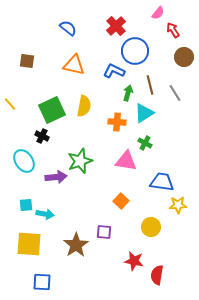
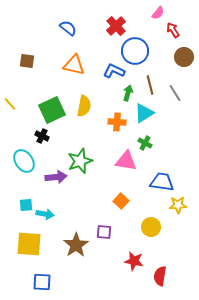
red semicircle: moved 3 px right, 1 px down
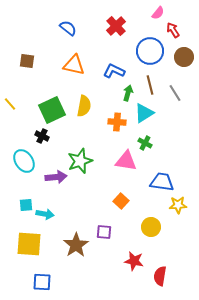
blue circle: moved 15 px right
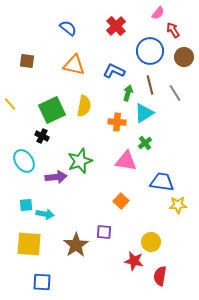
green cross: rotated 24 degrees clockwise
yellow circle: moved 15 px down
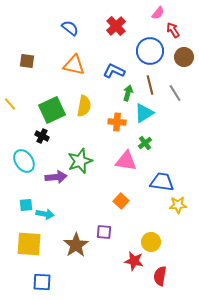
blue semicircle: moved 2 px right
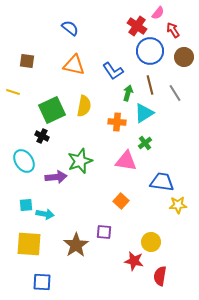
red cross: moved 21 px right; rotated 12 degrees counterclockwise
blue L-shape: moved 1 px left; rotated 150 degrees counterclockwise
yellow line: moved 3 px right, 12 px up; rotated 32 degrees counterclockwise
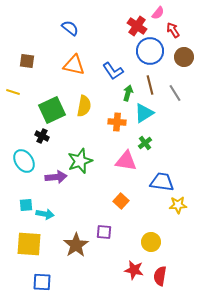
red star: moved 9 px down
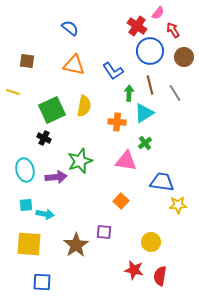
green arrow: moved 1 px right; rotated 14 degrees counterclockwise
black cross: moved 2 px right, 2 px down
cyan ellipse: moved 1 px right, 9 px down; rotated 20 degrees clockwise
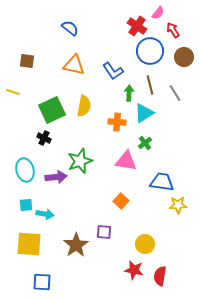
yellow circle: moved 6 px left, 2 px down
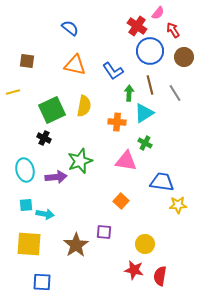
orange triangle: moved 1 px right
yellow line: rotated 32 degrees counterclockwise
green cross: rotated 24 degrees counterclockwise
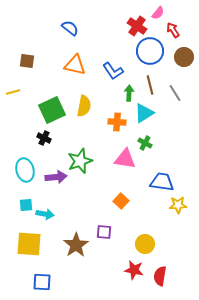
pink triangle: moved 1 px left, 2 px up
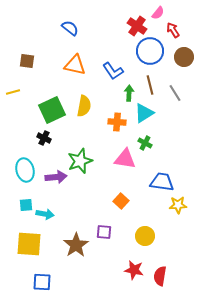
yellow circle: moved 8 px up
